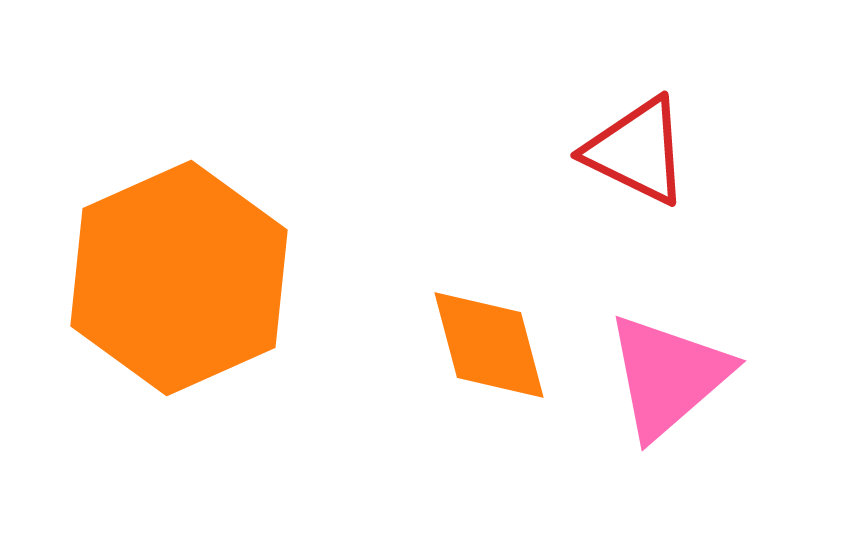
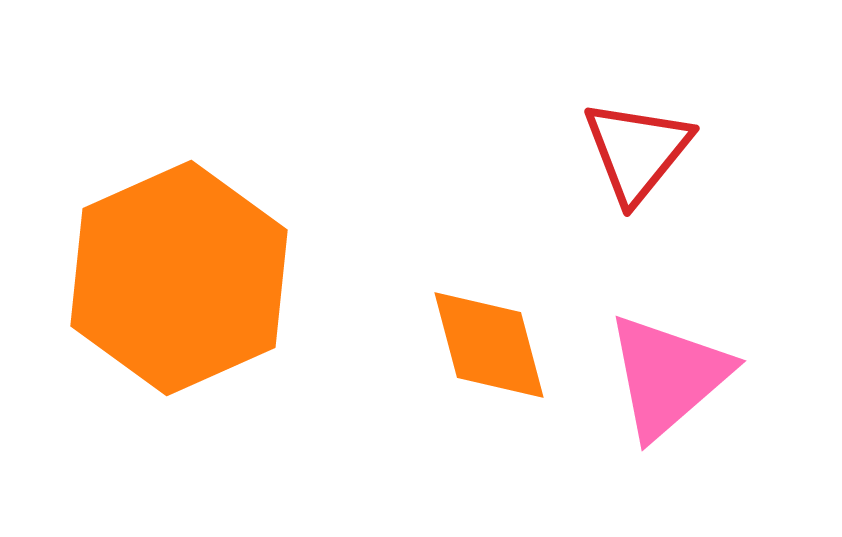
red triangle: rotated 43 degrees clockwise
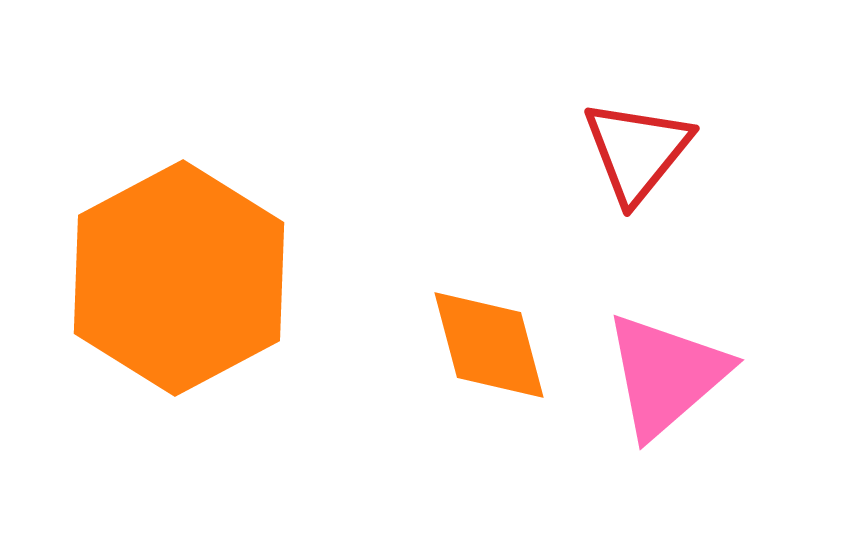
orange hexagon: rotated 4 degrees counterclockwise
pink triangle: moved 2 px left, 1 px up
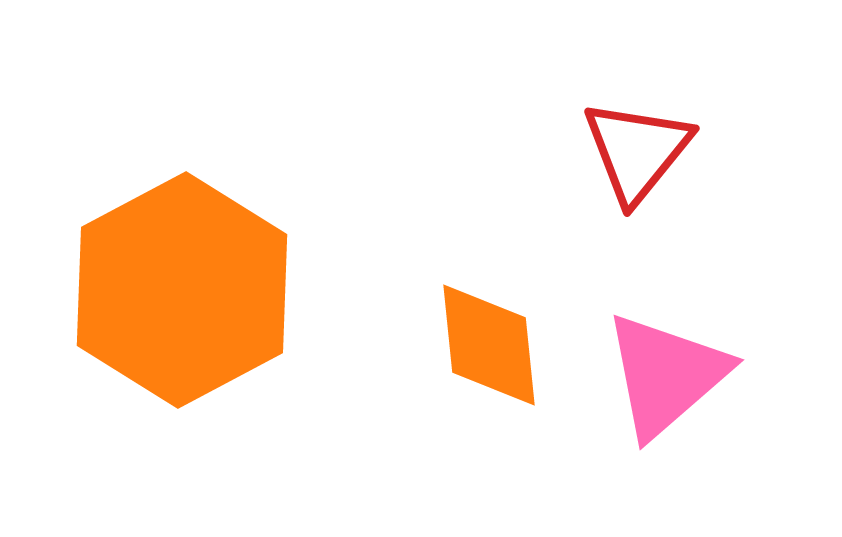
orange hexagon: moved 3 px right, 12 px down
orange diamond: rotated 9 degrees clockwise
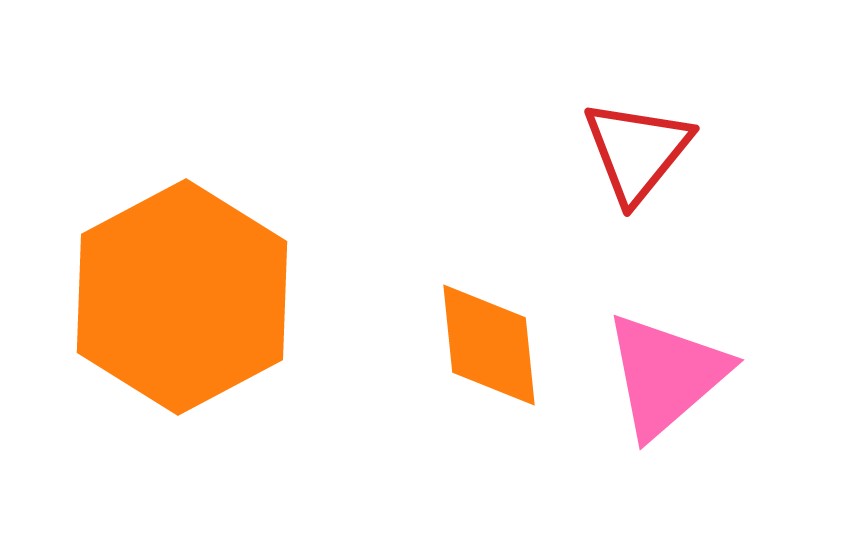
orange hexagon: moved 7 px down
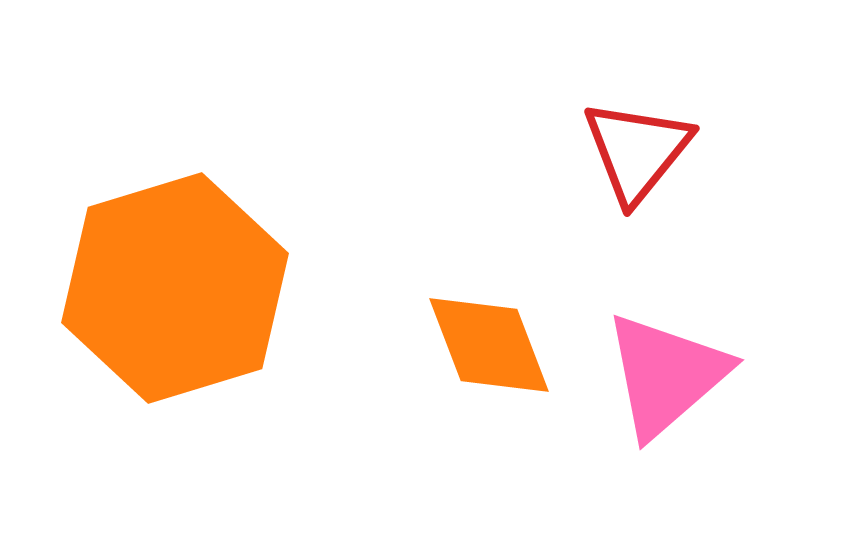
orange hexagon: moved 7 px left, 9 px up; rotated 11 degrees clockwise
orange diamond: rotated 15 degrees counterclockwise
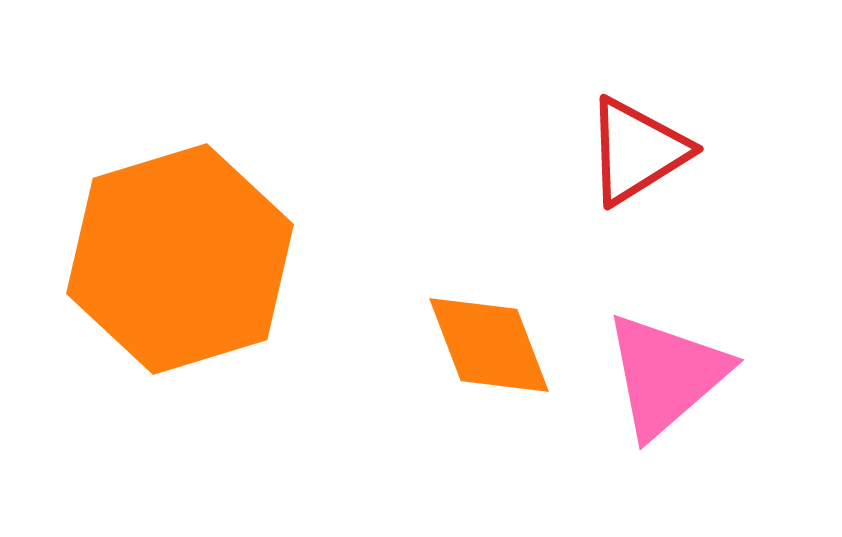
red triangle: rotated 19 degrees clockwise
orange hexagon: moved 5 px right, 29 px up
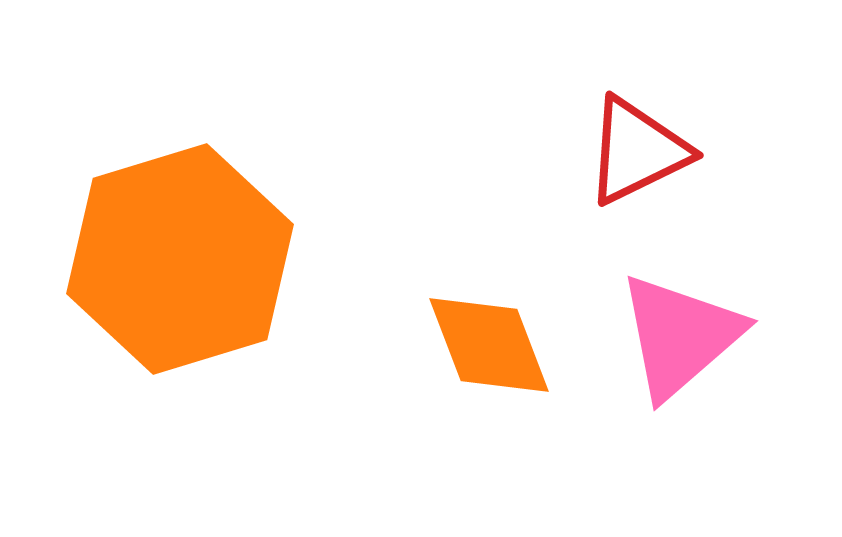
red triangle: rotated 6 degrees clockwise
pink triangle: moved 14 px right, 39 px up
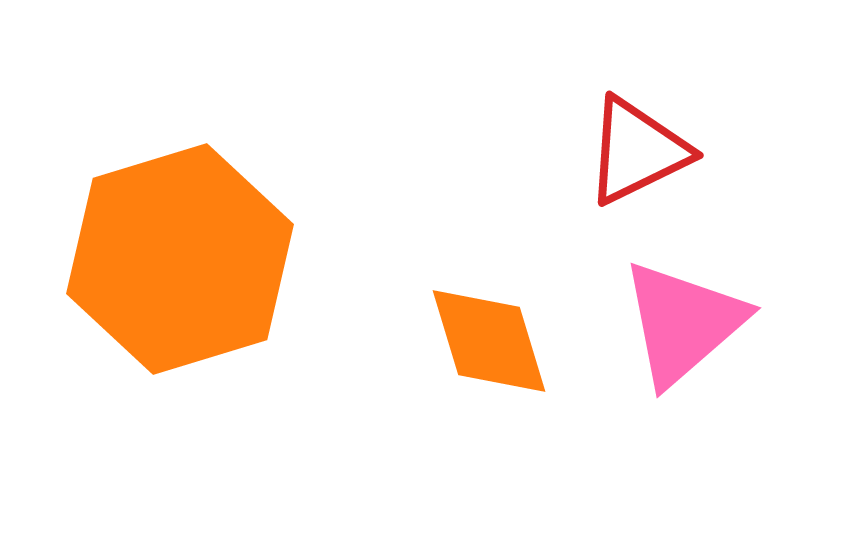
pink triangle: moved 3 px right, 13 px up
orange diamond: moved 4 px up; rotated 4 degrees clockwise
